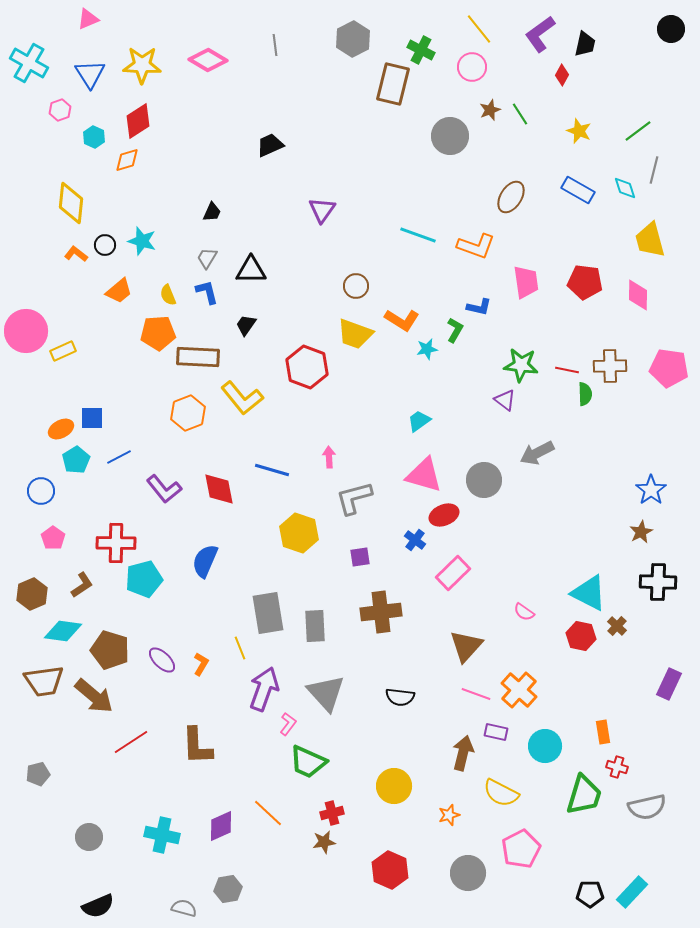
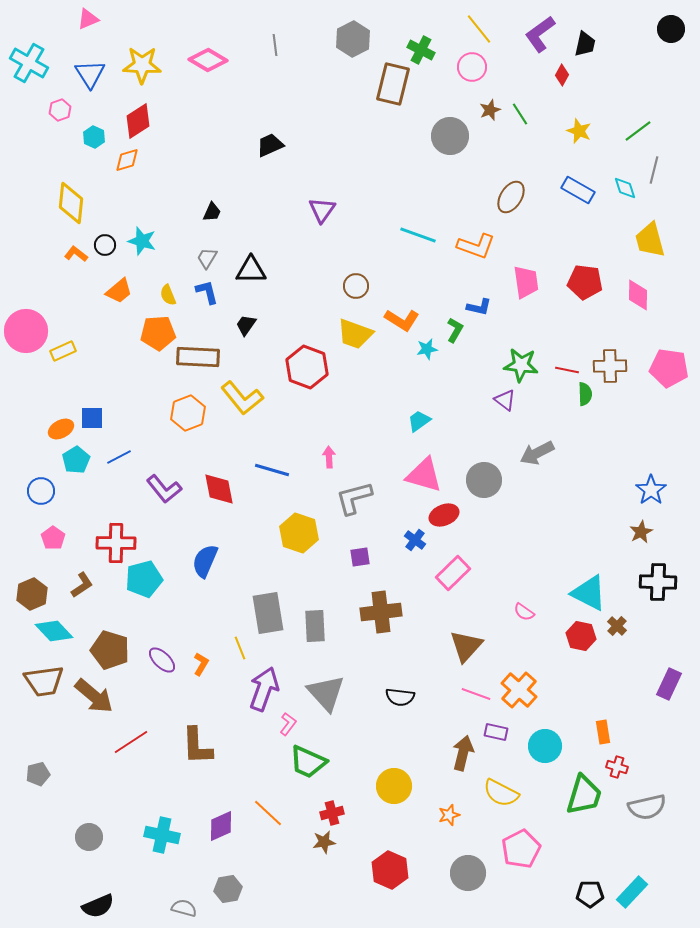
cyan diamond at (63, 631): moved 9 px left; rotated 39 degrees clockwise
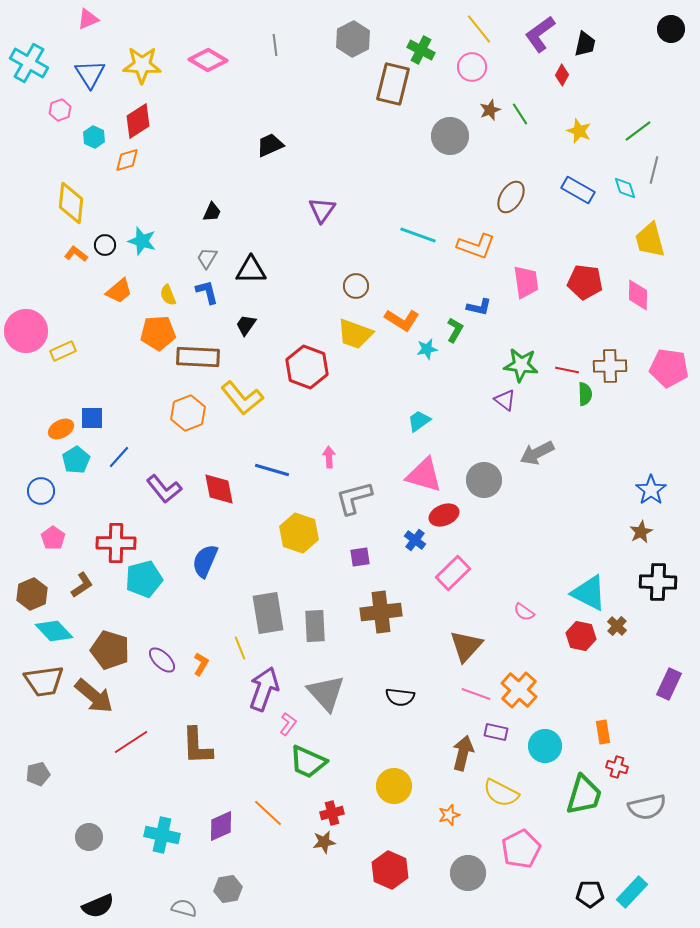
blue line at (119, 457): rotated 20 degrees counterclockwise
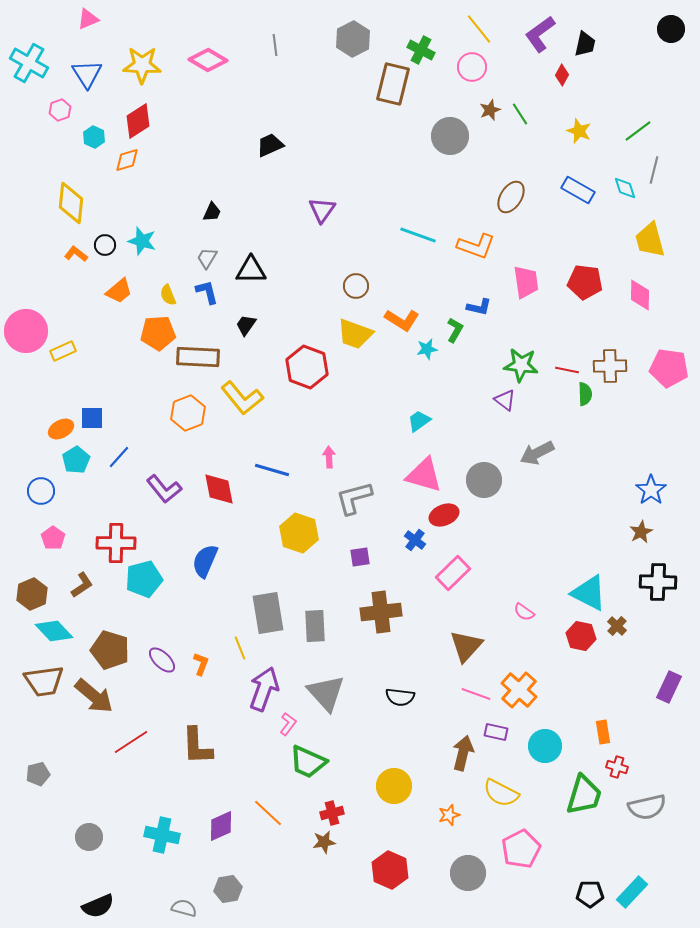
blue triangle at (90, 74): moved 3 px left
pink diamond at (638, 295): moved 2 px right
orange L-shape at (201, 664): rotated 10 degrees counterclockwise
purple rectangle at (669, 684): moved 3 px down
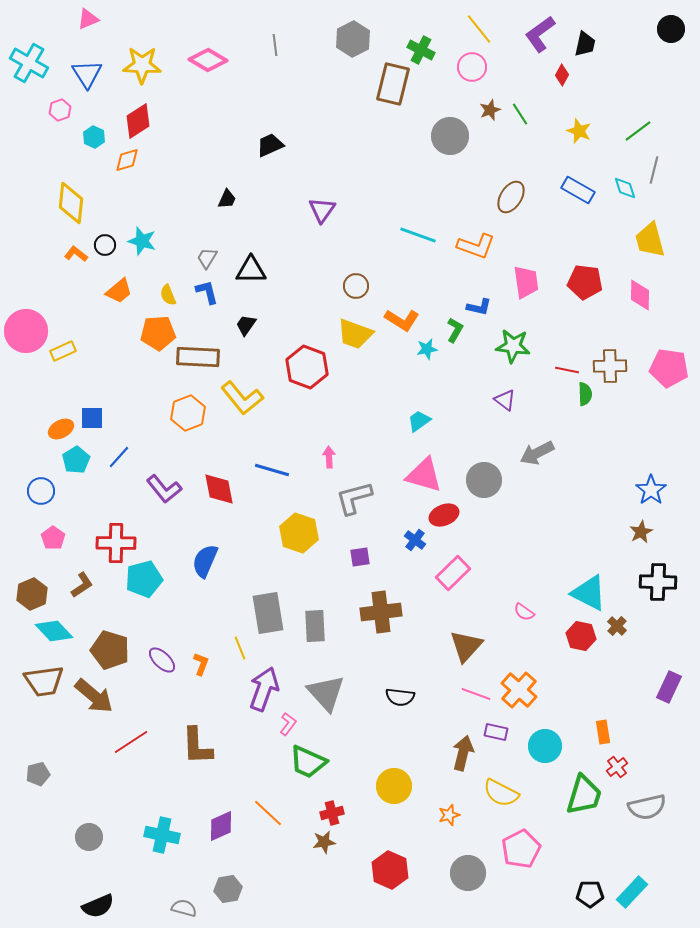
black trapezoid at (212, 212): moved 15 px right, 13 px up
green star at (521, 365): moved 8 px left, 19 px up
red cross at (617, 767): rotated 35 degrees clockwise
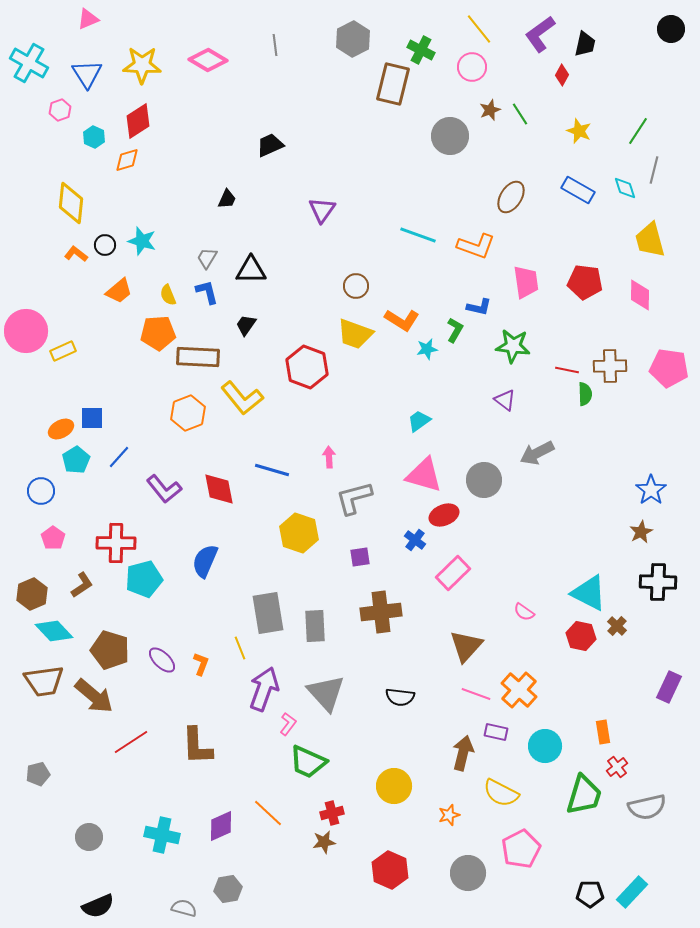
green line at (638, 131): rotated 20 degrees counterclockwise
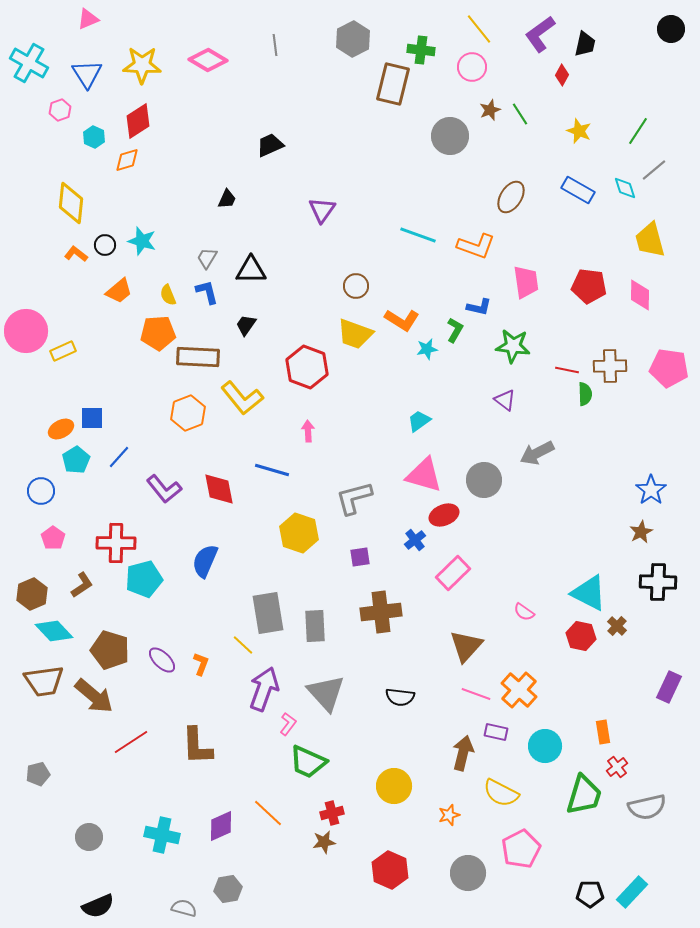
green cross at (421, 50): rotated 20 degrees counterclockwise
gray line at (654, 170): rotated 36 degrees clockwise
red pentagon at (585, 282): moved 4 px right, 4 px down
pink arrow at (329, 457): moved 21 px left, 26 px up
blue cross at (415, 540): rotated 15 degrees clockwise
yellow line at (240, 648): moved 3 px right, 3 px up; rotated 25 degrees counterclockwise
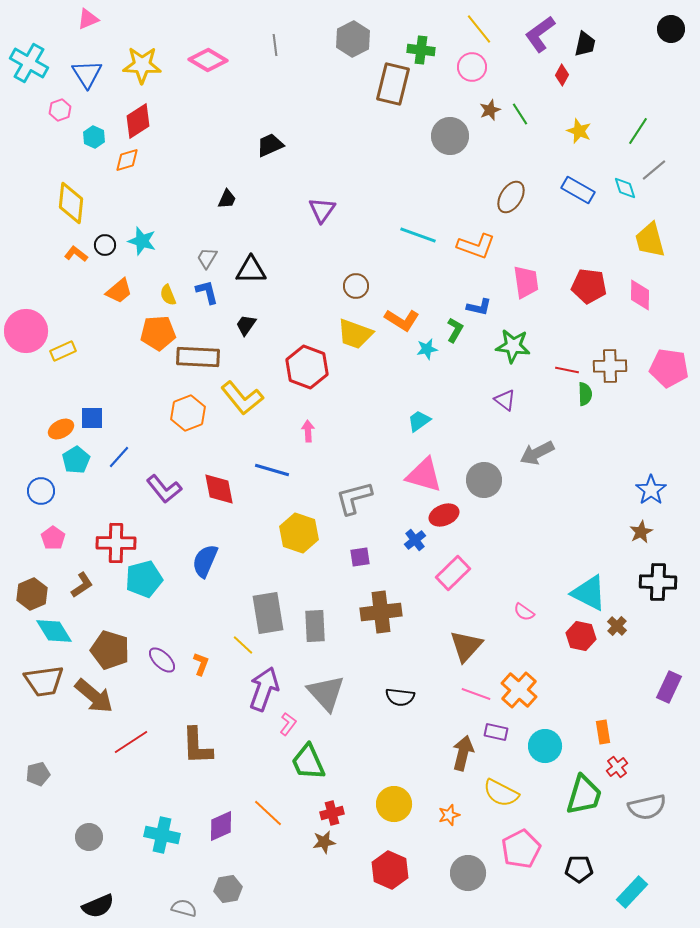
cyan diamond at (54, 631): rotated 12 degrees clockwise
green trapezoid at (308, 762): rotated 42 degrees clockwise
yellow circle at (394, 786): moved 18 px down
black pentagon at (590, 894): moved 11 px left, 25 px up
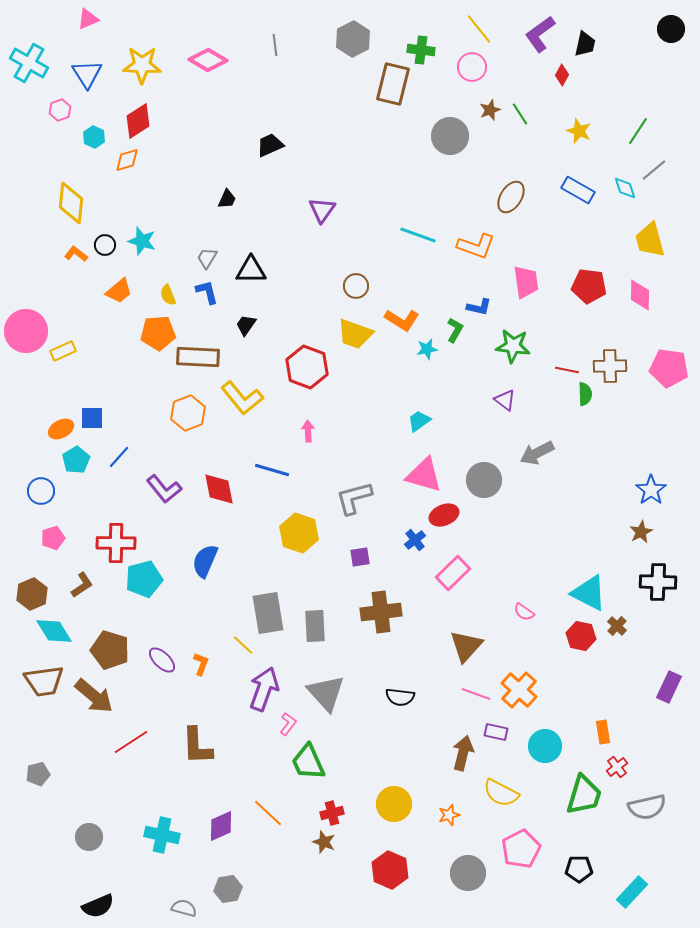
pink pentagon at (53, 538): rotated 20 degrees clockwise
brown star at (324, 842): rotated 30 degrees clockwise
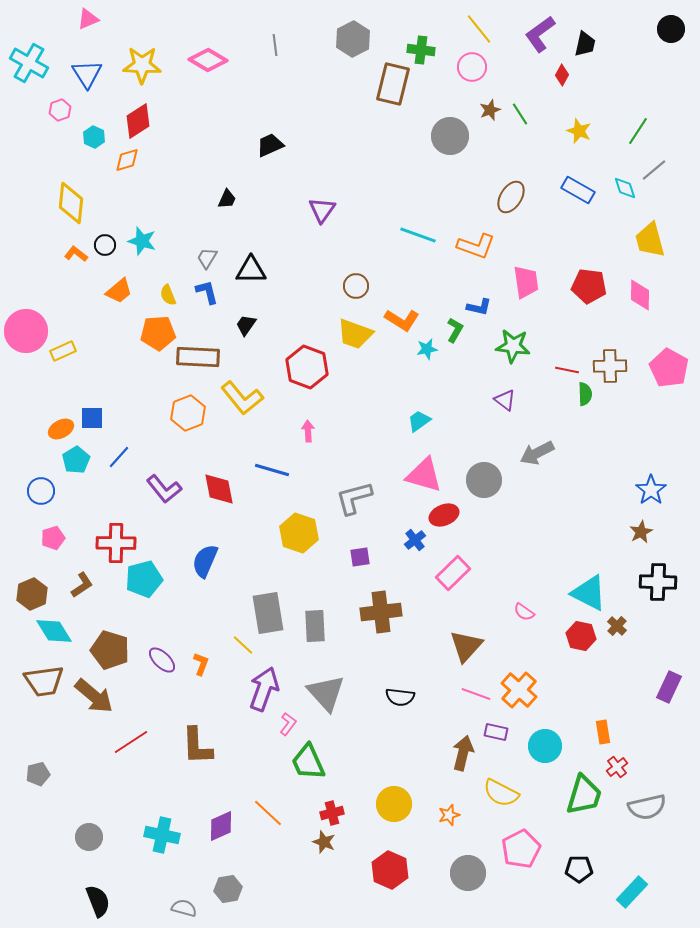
pink pentagon at (669, 368): rotated 21 degrees clockwise
black semicircle at (98, 906): moved 5 px up; rotated 88 degrees counterclockwise
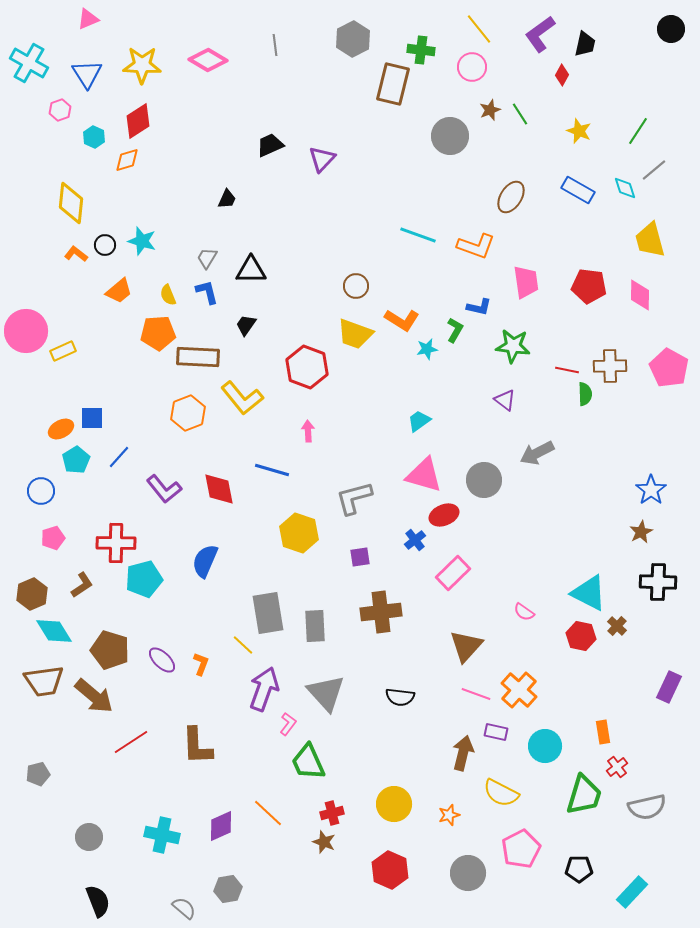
purple triangle at (322, 210): moved 51 px up; rotated 8 degrees clockwise
gray semicircle at (184, 908): rotated 25 degrees clockwise
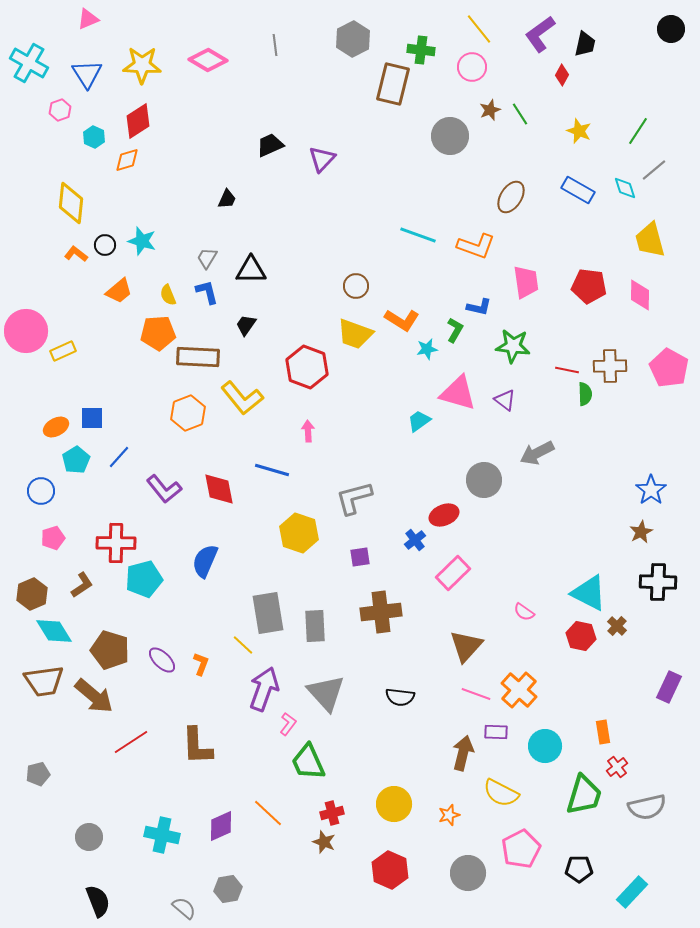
orange ellipse at (61, 429): moved 5 px left, 2 px up
pink triangle at (424, 475): moved 34 px right, 82 px up
purple rectangle at (496, 732): rotated 10 degrees counterclockwise
